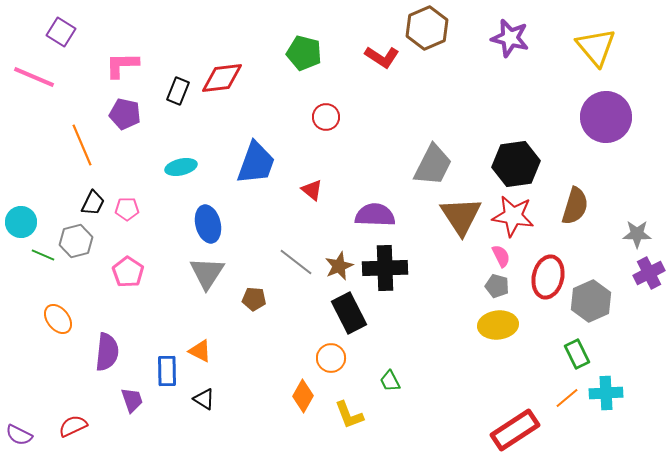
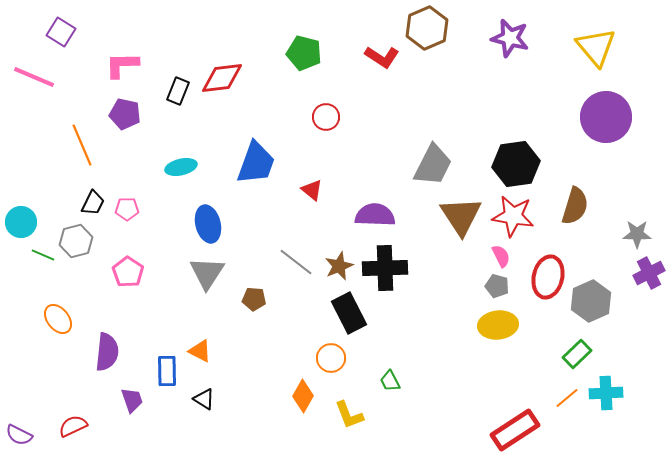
green rectangle at (577, 354): rotated 72 degrees clockwise
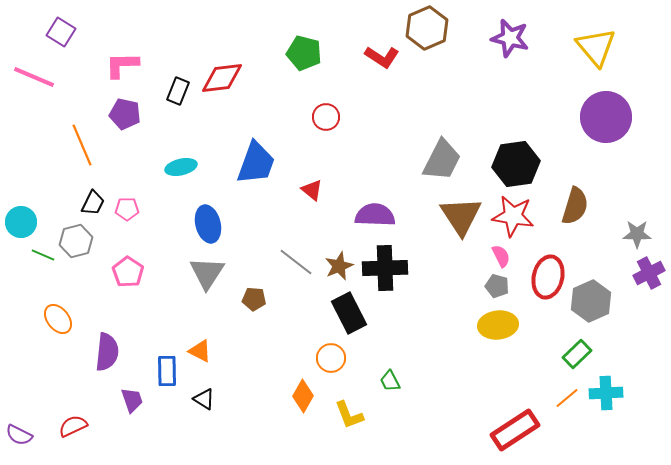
gray trapezoid at (433, 165): moved 9 px right, 5 px up
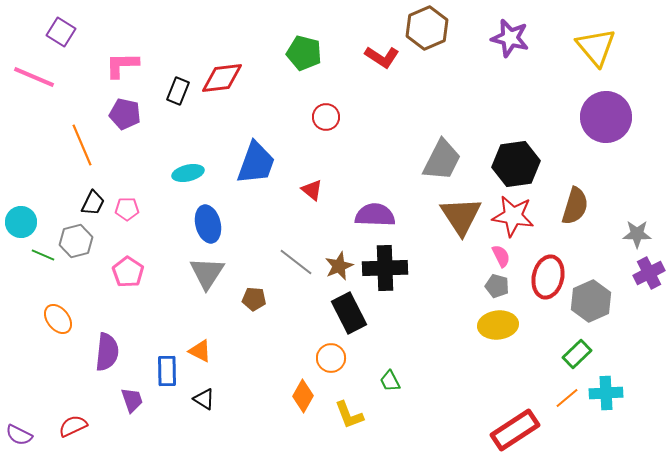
cyan ellipse at (181, 167): moved 7 px right, 6 px down
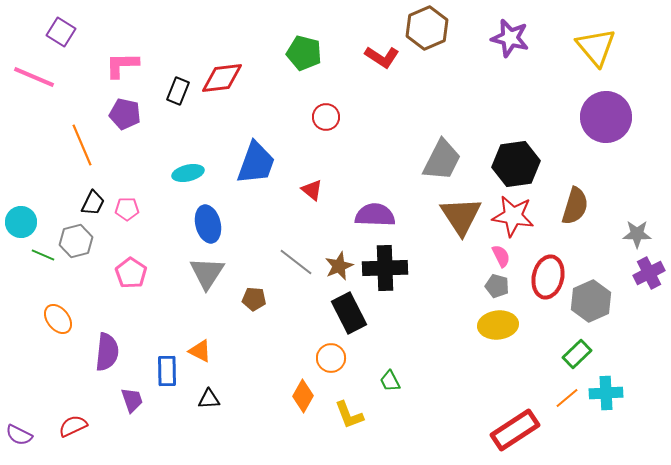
pink pentagon at (128, 272): moved 3 px right, 1 px down
black triangle at (204, 399): moved 5 px right; rotated 35 degrees counterclockwise
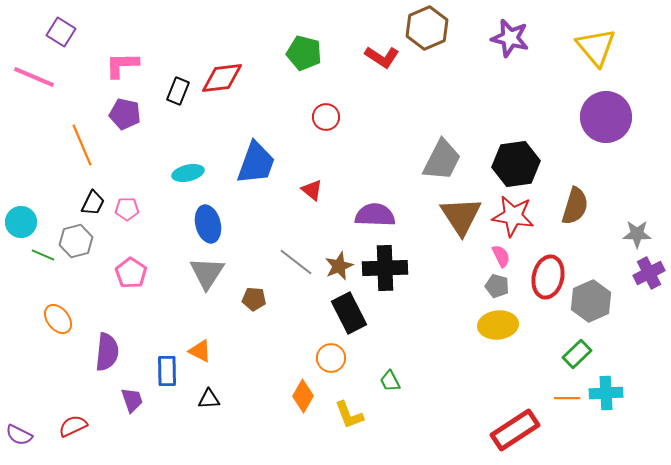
orange line at (567, 398): rotated 40 degrees clockwise
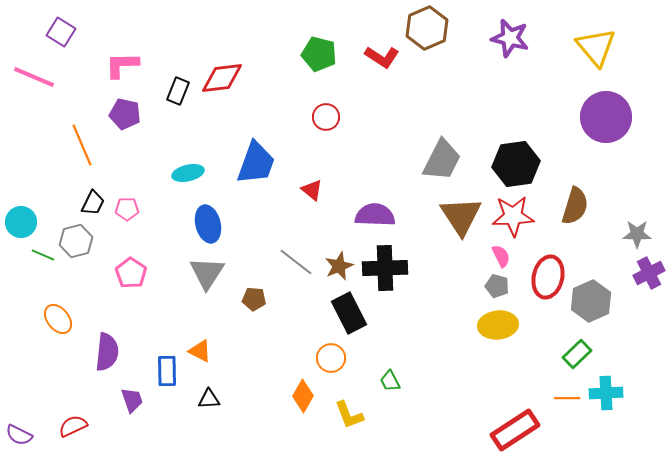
green pentagon at (304, 53): moved 15 px right, 1 px down
red star at (513, 216): rotated 12 degrees counterclockwise
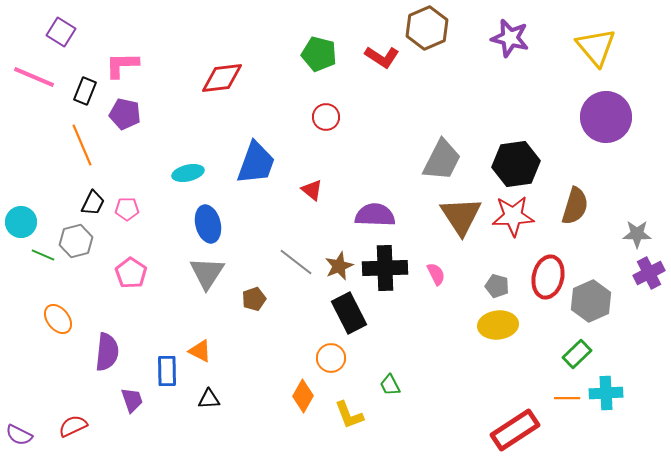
black rectangle at (178, 91): moved 93 px left
pink semicircle at (501, 256): moved 65 px left, 18 px down
brown pentagon at (254, 299): rotated 25 degrees counterclockwise
green trapezoid at (390, 381): moved 4 px down
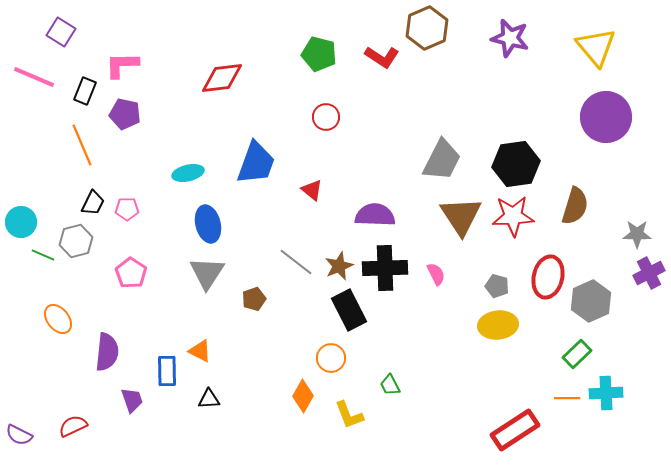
black rectangle at (349, 313): moved 3 px up
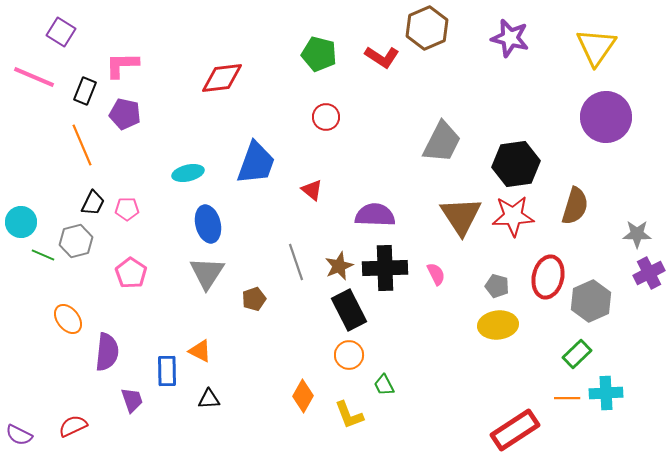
yellow triangle at (596, 47): rotated 15 degrees clockwise
gray trapezoid at (442, 160): moved 18 px up
gray line at (296, 262): rotated 33 degrees clockwise
orange ellipse at (58, 319): moved 10 px right
orange circle at (331, 358): moved 18 px right, 3 px up
green trapezoid at (390, 385): moved 6 px left
